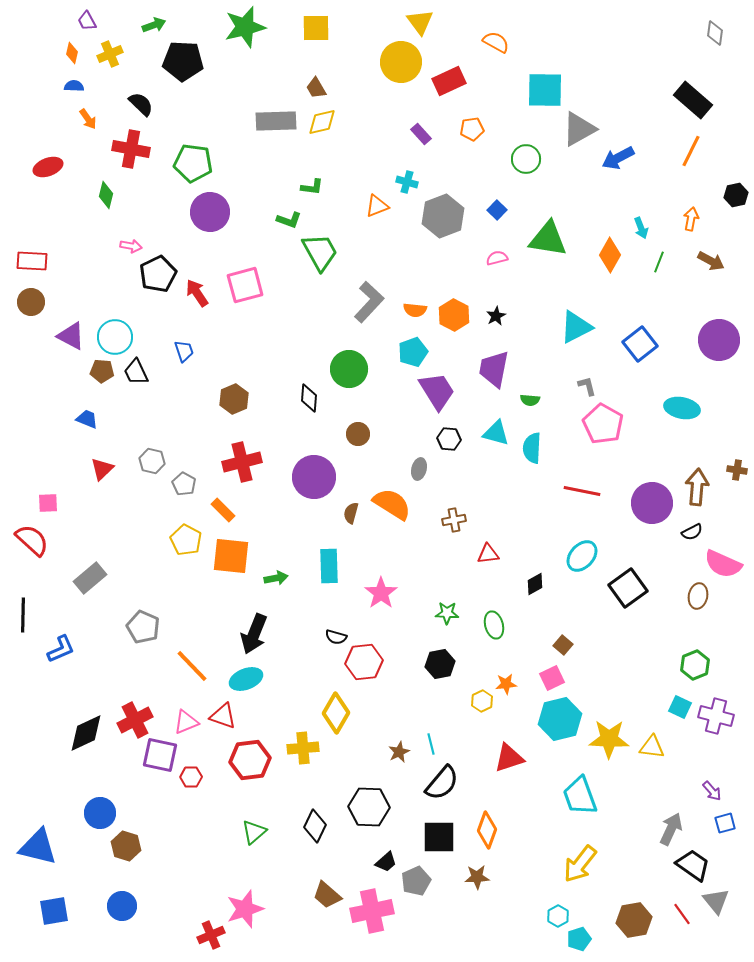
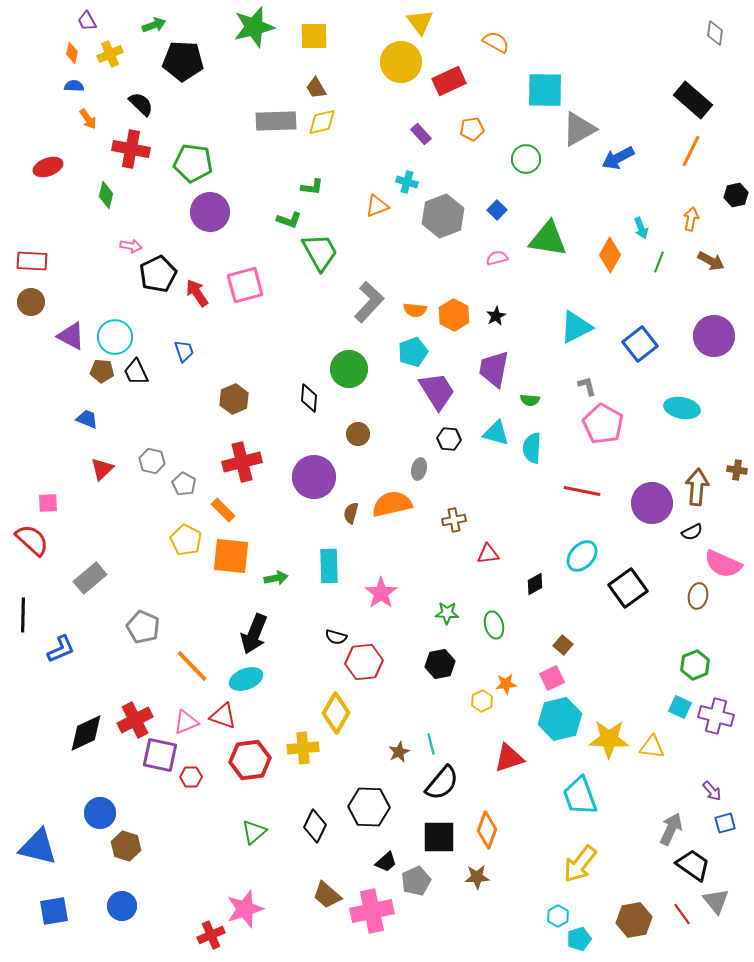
green star at (245, 27): moved 9 px right
yellow square at (316, 28): moved 2 px left, 8 px down
purple circle at (719, 340): moved 5 px left, 4 px up
orange semicircle at (392, 504): rotated 45 degrees counterclockwise
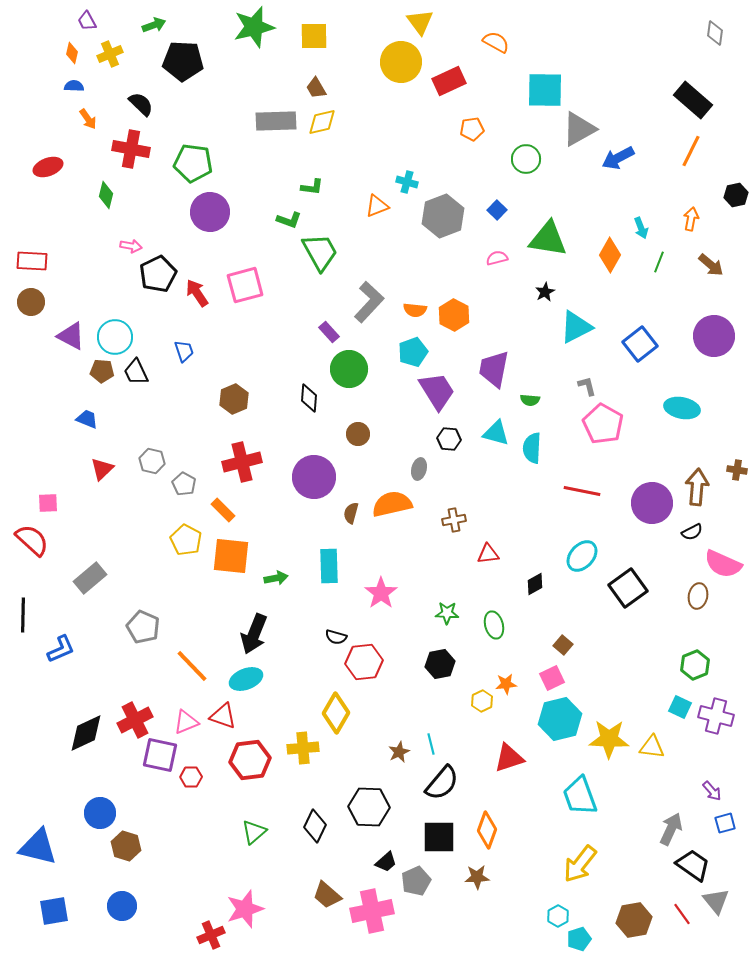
purple rectangle at (421, 134): moved 92 px left, 198 px down
brown arrow at (711, 261): moved 4 px down; rotated 12 degrees clockwise
black star at (496, 316): moved 49 px right, 24 px up
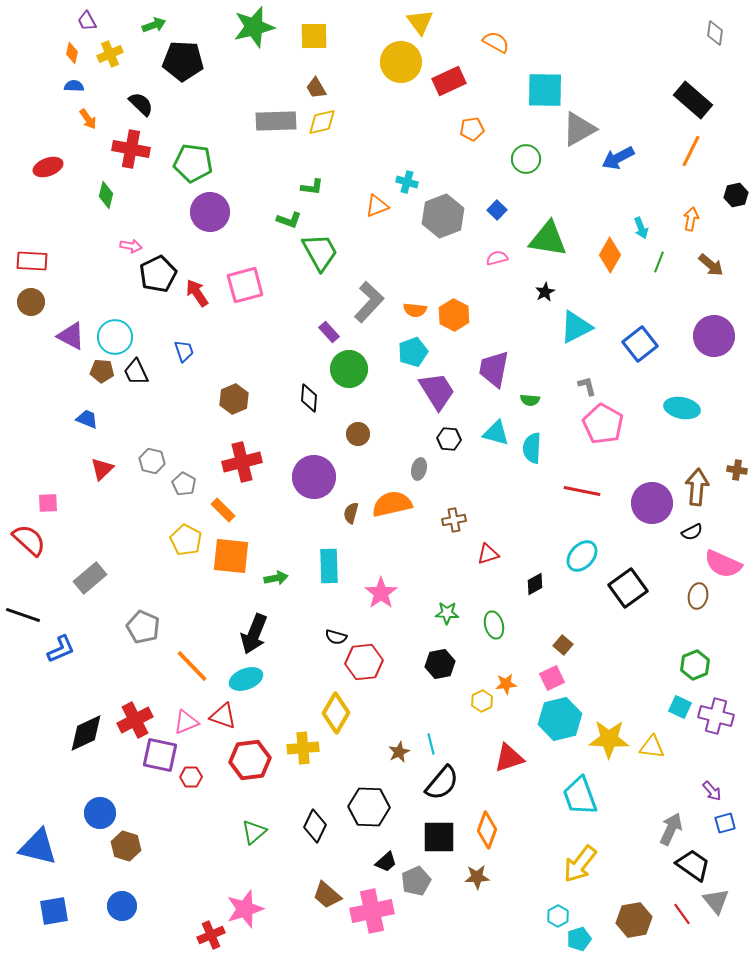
red semicircle at (32, 540): moved 3 px left
red triangle at (488, 554): rotated 10 degrees counterclockwise
black line at (23, 615): rotated 72 degrees counterclockwise
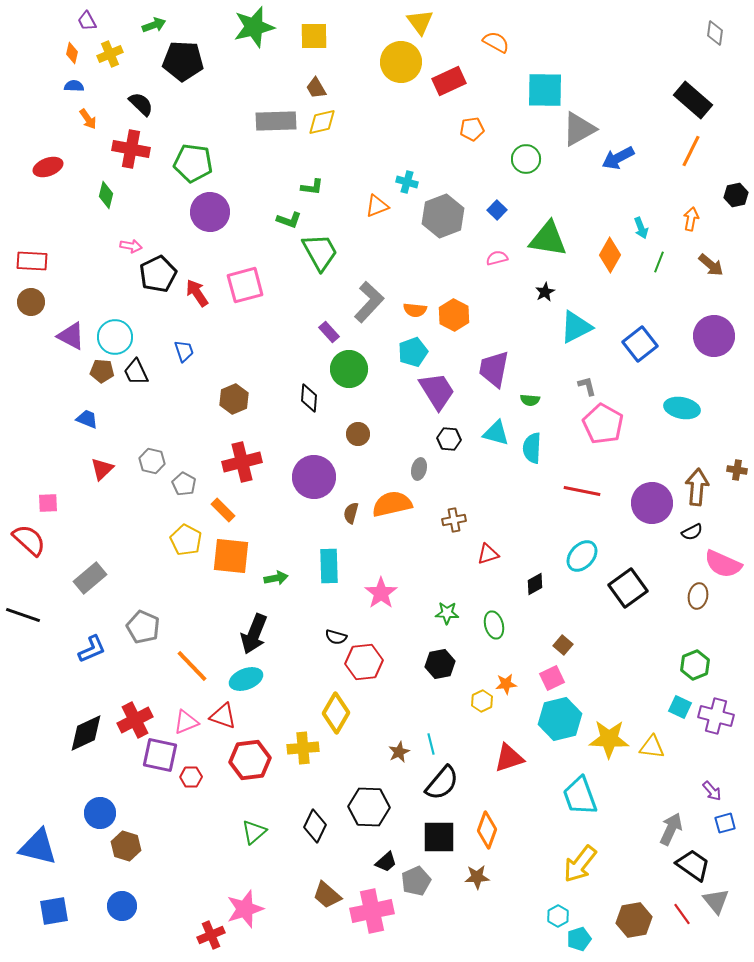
blue L-shape at (61, 649): moved 31 px right
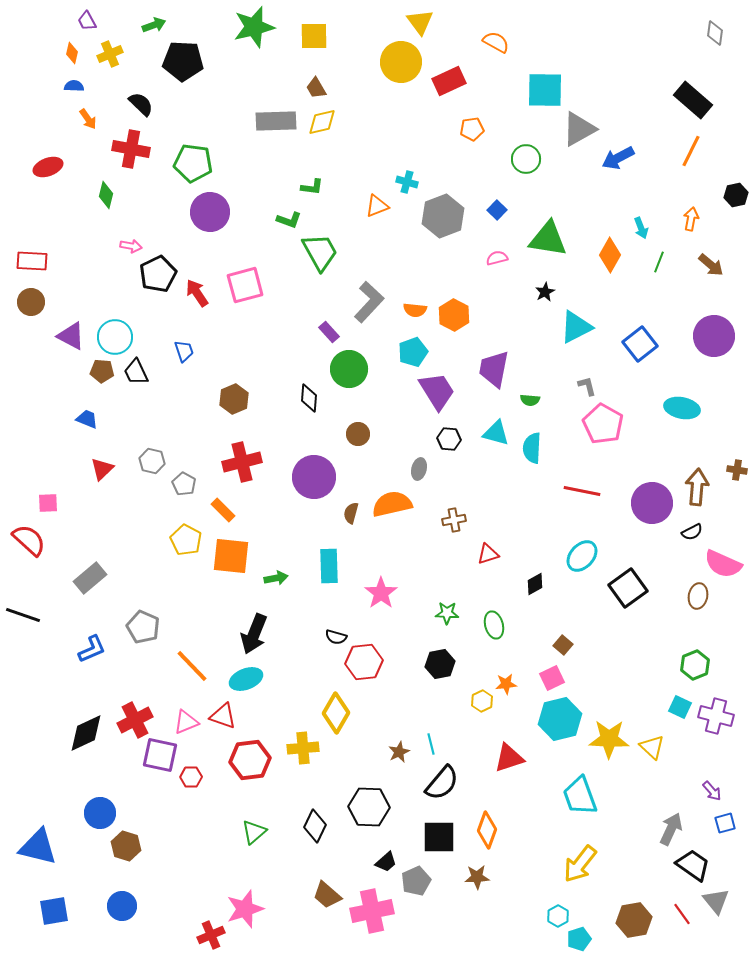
yellow triangle at (652, 747): rotated 36 degrees clockwise
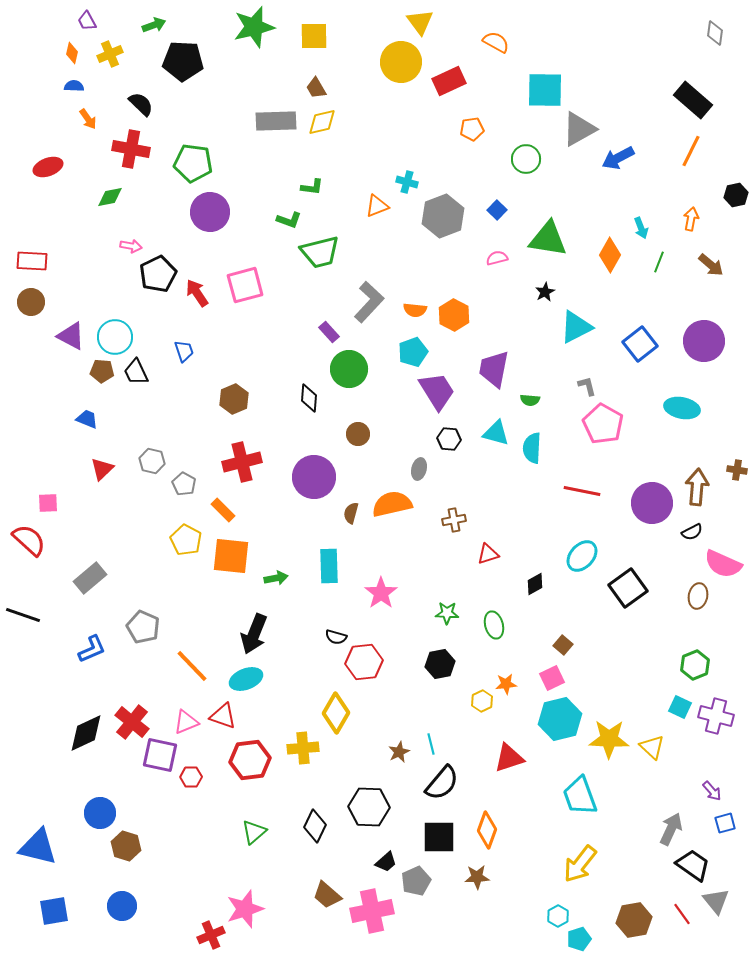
green diamond at (106, 195): moved 4 px right, 2 px down; rotated 64 degrees clockwise
green trapezoid at (320, 252): rotated 105 degrees clockwise
purple circle at (714, 336): moved 10 px left, 5 px down
red cross at (135, 720): moved 3 px left, 2 px down; rotated 24 degrees counterclockwise
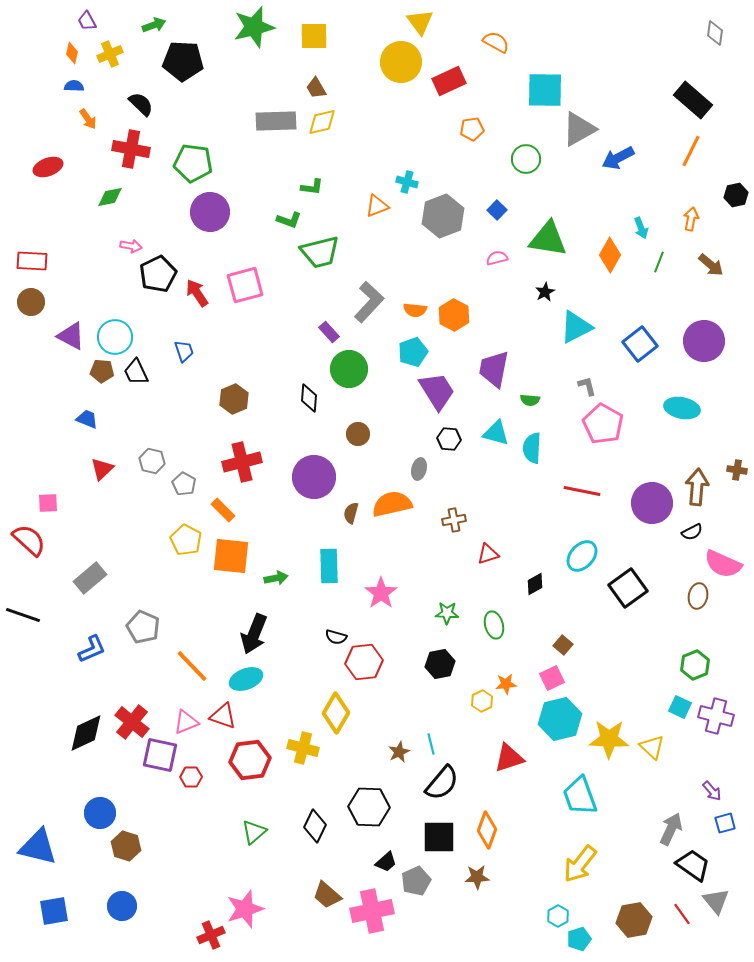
yellow cross at (303, 748): rotated 20 degrees clockwise
